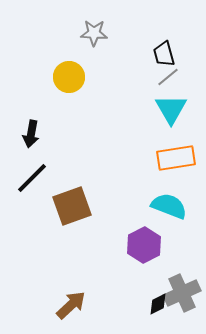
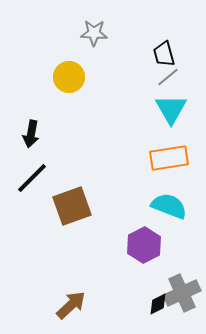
orange rectangle: moved 7 px left
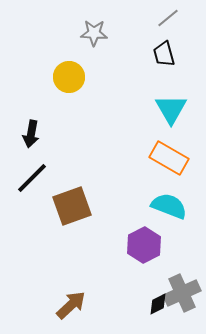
gray line: moved 59 px up
orange rectangle: rotated 39 degrees clockwise
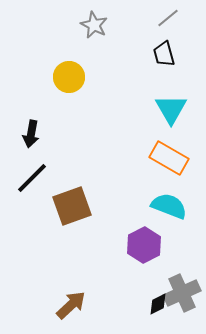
gray star: moved 8 px up; rotated 24 degrees clockwise
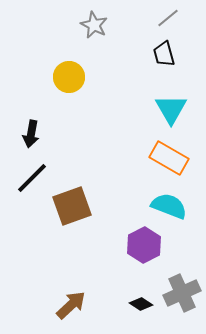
black diamond: moved 17 px left; rotated 60 degrees clockwise
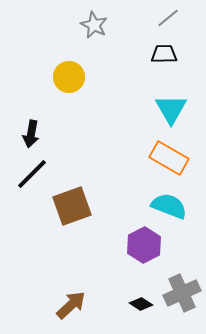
black trapezoid: rotated 104 degrees clockwise
black line: moved 4 px up
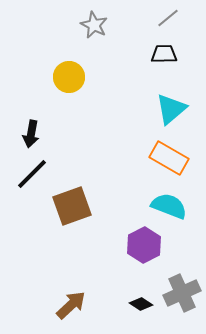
cyan triangle: rotated 20 degrees clockwise
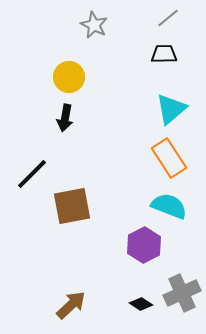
black arrow: moved 34 px right, 16 px up
orange rectangle: rotated 27 degrees clockwise
brown square: rotated 9 degrees clockwise
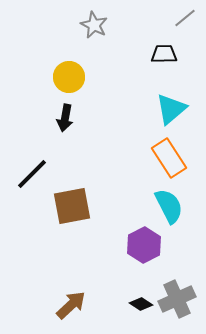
gray line: moved 17 px right
cyan semicircle: rotated 42 degrees clockwise
gray cross: moved 5 px left, 6 px down
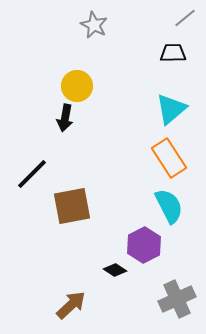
black trapezoid: moved 9 px right, 1 px up
yellow circle: moved 8 px right, 9 px down
black diamond: moved 26 px left, 34 px up
